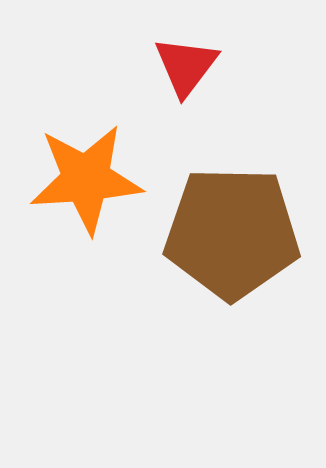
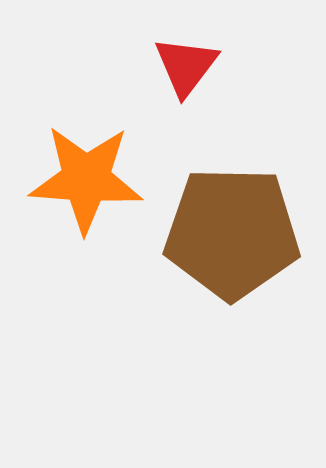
orange star: rotated 8 degrees clockwise
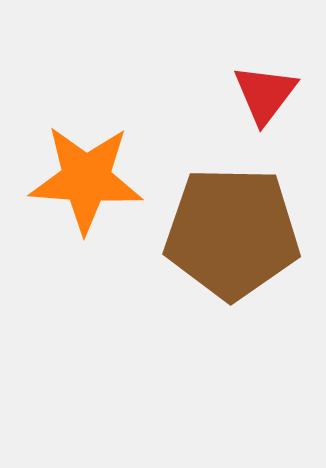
red triangle: moved 79 px right, 28 px down
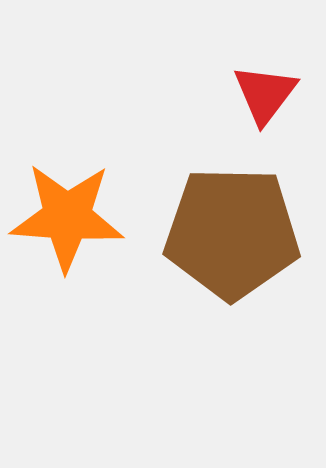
orange star: moved 19 px left, 38 px down
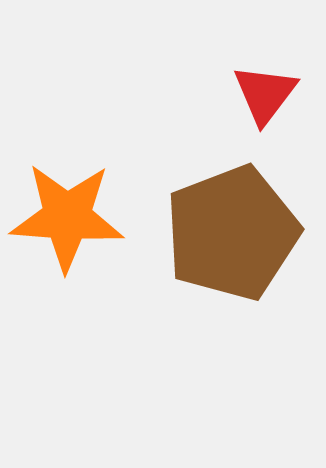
brown pentagon: rotated 22 degrees counterclockwise
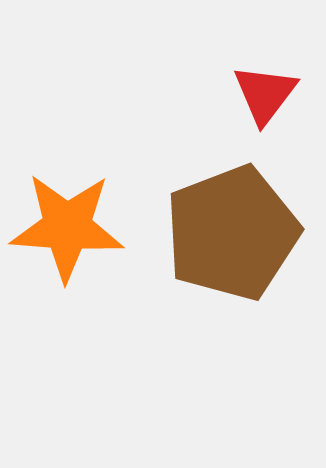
orange star: moved 10 px down
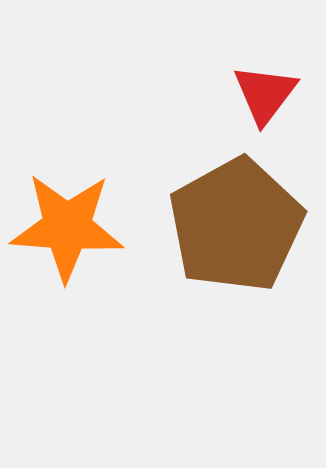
brown pentagon: moved 4 px right, 8 px up; rotated 8 degrees counterclockwise
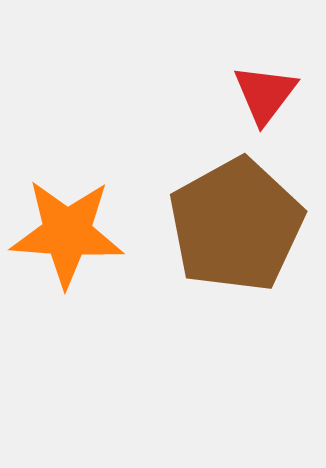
orange star: moved 6 px down
